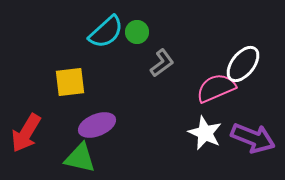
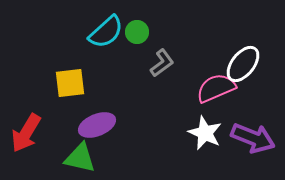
yellow square: moved 1 px down
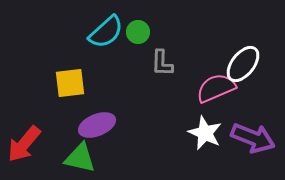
green circle: moved 1 px right
gray L-shape: rotated 128 degrees clockwise
red arrow: moved 2 px left, 11 px down; rotated 9 degrees clockwise
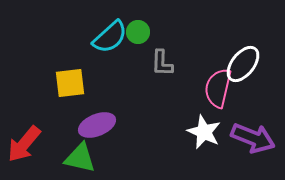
cyan semicircle: moved 4 px right, 5 px down
pink semicircle: moved 2 px right; rotated 54 degrees counterclockwise
white star: moved 1 px left, 1 px up
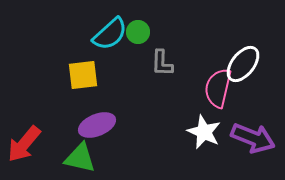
cyan semicircle: moved 3 px up
yellow square: moved 13 px right, 8 px up
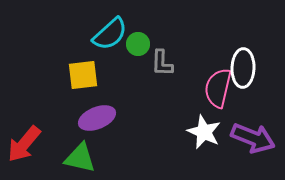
green circle: moved 12 px down
white ellipse: moved 4 px down; rotated 36 degrees counterclockwise
purple ellipse: moved 7 px up
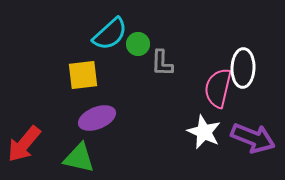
green triangle: moved 1 px left
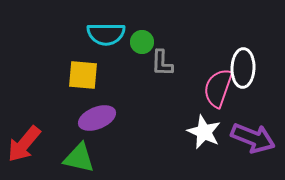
cyan semicircle: moved 4 px left; rotated 42 degrees clockwise
green circle: moved 4 px right, 2 px up
yellow square: rotated 12 degrees clockwise
pink semicircle: rotated 6 degrees clockwise
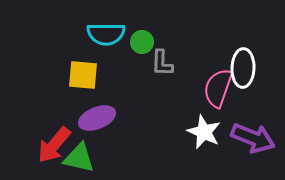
red arrow: moved 30 px right, 1 px down
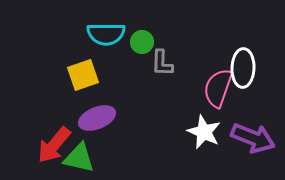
yellow square: rotated 24 degrees counterclockwise
